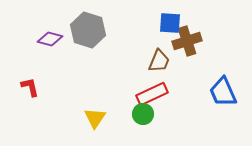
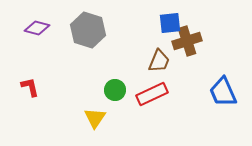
blue square: rotated 10 degrees counterclockwise
purple diamond: moved 13 px left, 11 px up
green circle: moved 28 px left, 24 px up
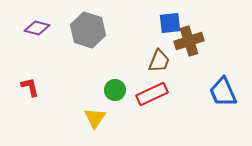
brown cross: moved 2 px right
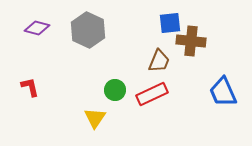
gray hexagon: rotated 8 degrees clockwise
brown cross: moved 2 px right; rotated 24 degrees clockwise
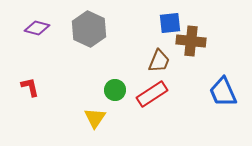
gray hexagon: moved 1 px right, 1 px up
red rectangle: rotated 8 degrees counterclockwise
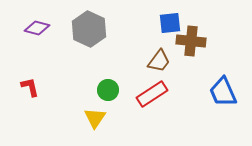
brown trapezoid: rotated 15 degrees clockwise
green circle: moved 7 px left
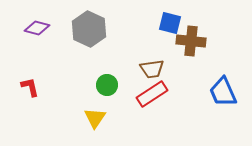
blue square: rotated 20 degrees clockwise
brown trapezoid: moved 7 px left, 8 px down; rotated 45 degrees clockwise
green circle: moved 1 px left, 5 px up
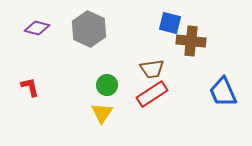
yellow triangle: moved 7 px right, 5 px up
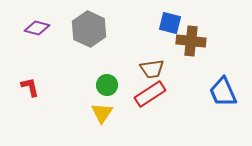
red rectangle: moved 2 px left
